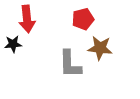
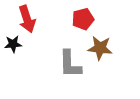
red arrow: rotated 12 degrees counterclockwise
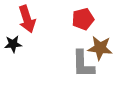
gray L-shape: moved 13 px right
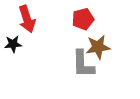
brown star: moved 2 px left, 1 px up; rotated 15 degrees counterclockwise
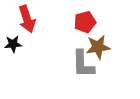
red pentagon: moved 2 px right, 3 px down
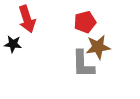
black star: rotated 12 degrees clockwise
